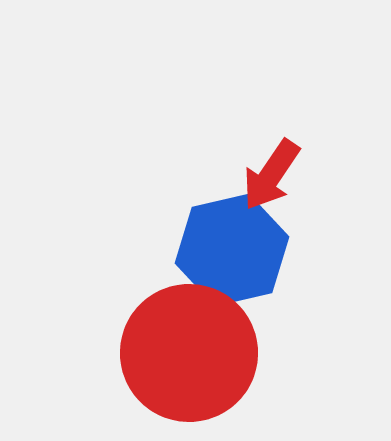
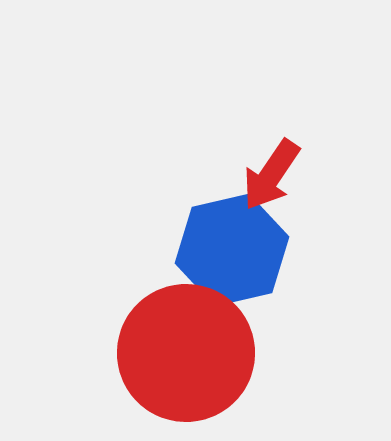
red circle: moved 3 px left
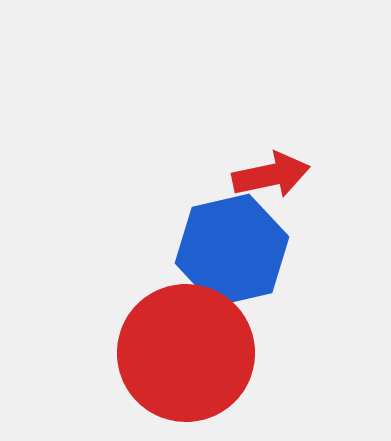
red arrow: rotated 136 degrees counterclockwise
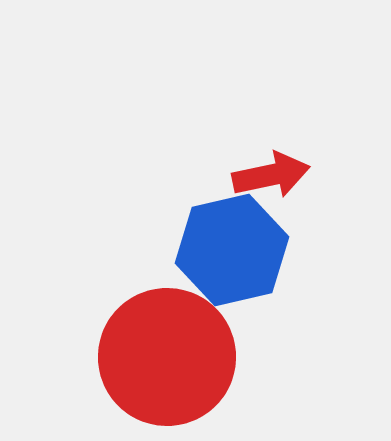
red circle: moved 19 px left, 4 px down
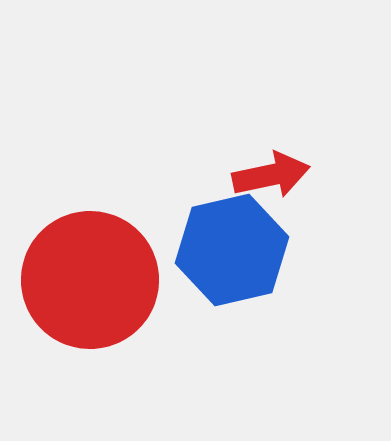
red circle: moved 77 px left, 77 px up
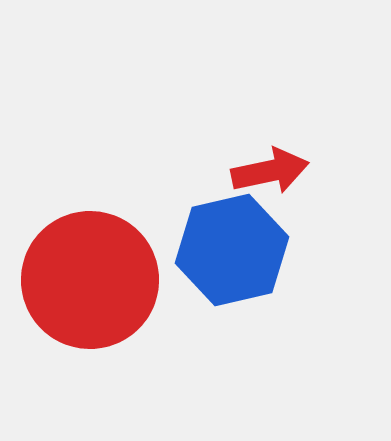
red arrow: moved 1 px left, 4 px up
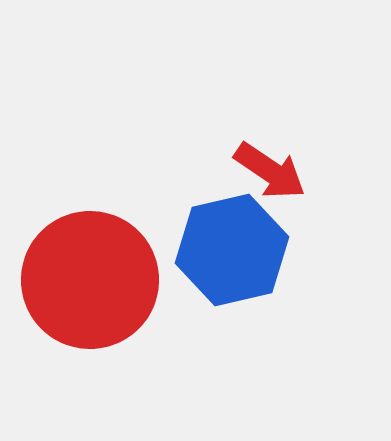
red arrow: rotated 46 degrees clockwise
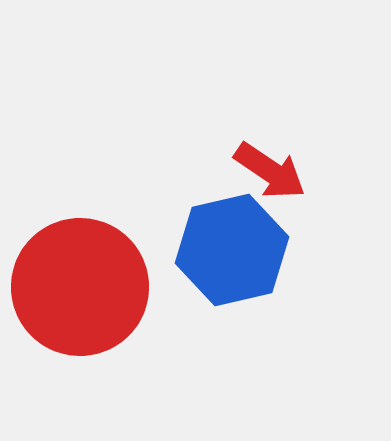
red circle: moved 10 px left, 7 px down
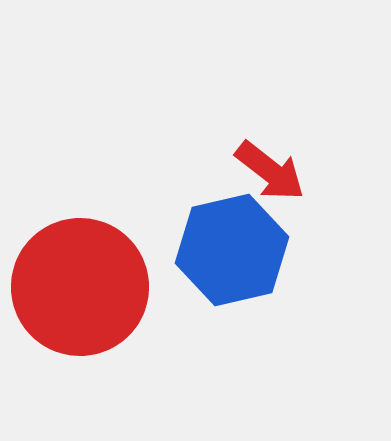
red arrow: rotated 4 degrees clockwise
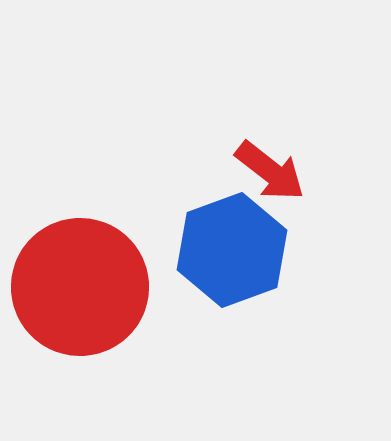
blue hexagon: rotated 7 degrees counterclockwise
